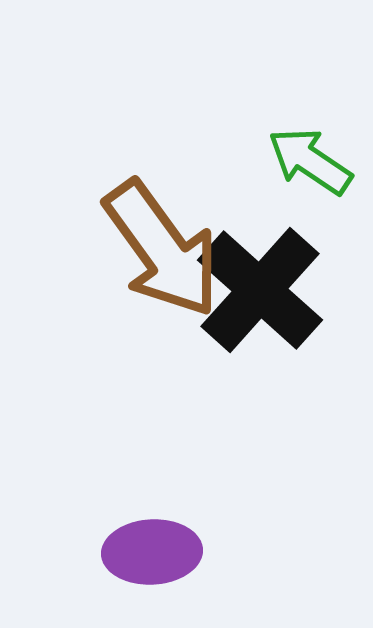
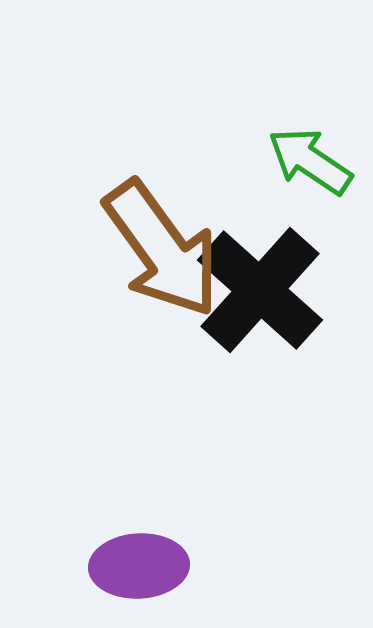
purple ellipse: moved 13 px left, 14 px down
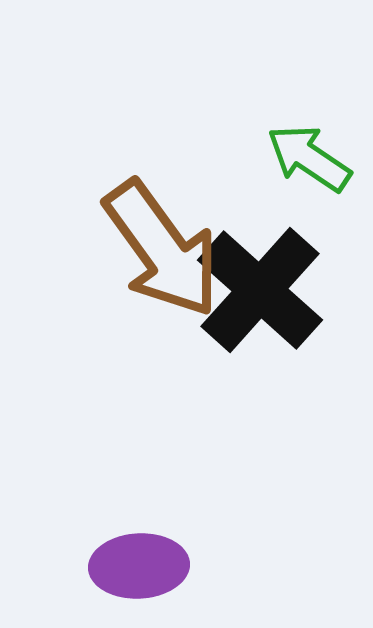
green arrow: moved 1 px left, 3 px up
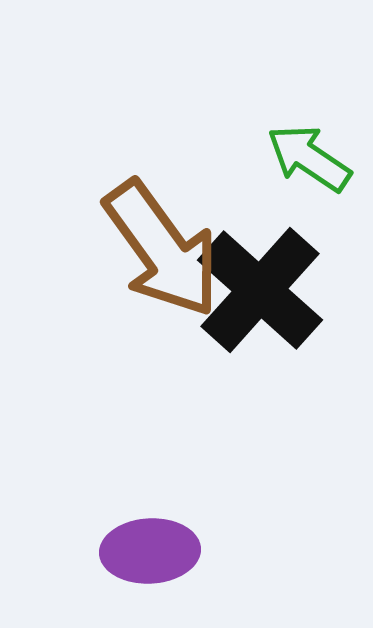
purple ellipse: moved 11 px right, 15 px up
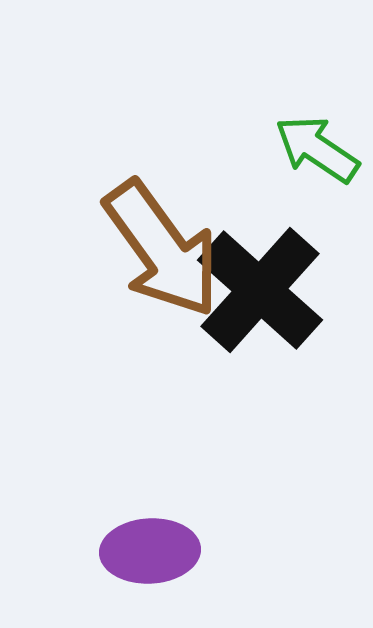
green arrow: moved 8 px right, 9 px up
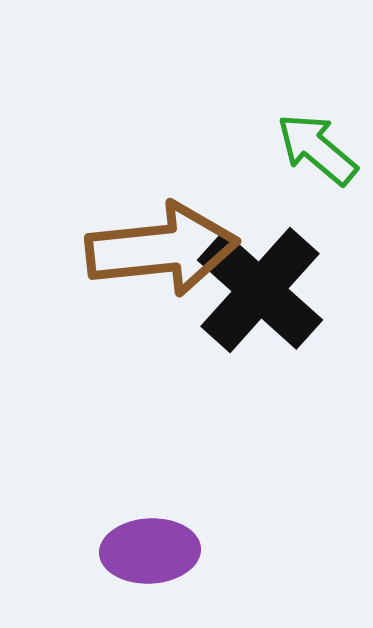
green arrow: rotated 6 degrees clockwise
brown arrow: rotated 60 degrees counterclockwise
